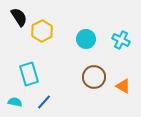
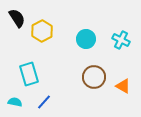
black semicircle: moved 2 px left, 1 px down
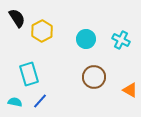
orange triangle: moved 7 px right, 4 px down
blue line: moved 4 px left, 1 px up
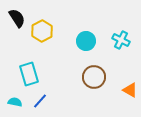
cyan circle: moved 2 px down
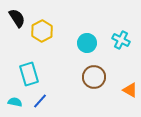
cyan circle: moved 1 px right, 2 px down
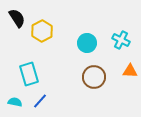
orange triangle: moved 19 px up; rotated 28 degrees counterclockwise
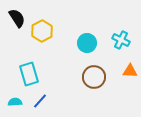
cyan semicircle: rotated 16 degrees counterclockwise
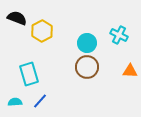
black semicircle: rotated 36 degrees counterclockwise
cyan cross: moved 2 px left, 5 px up
brown circle: moved 7 px left, 10 px up
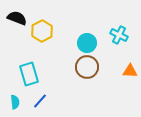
cyan semicircle: rotated 88 degrees clockwise
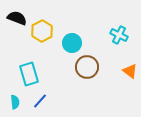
cyan circle: moved 15 px left
orange triangle: rotated 35 degrees clockwise
